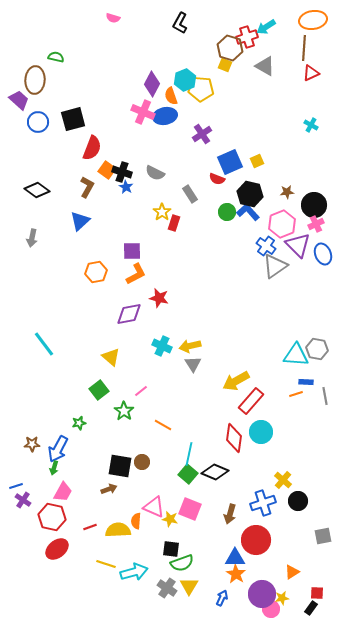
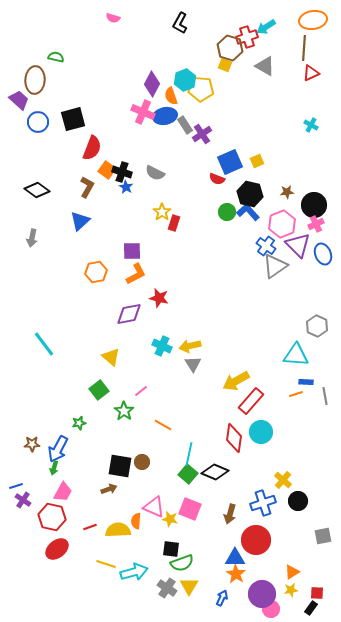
gray rectangle at (190, 194): moved 5 px left, 69 px up
gray hexagon at (317, 349): moved 23 px up; rotated 15 degrees clockwise
yellow star at (282, 598): moved 9 px right, 8 px up
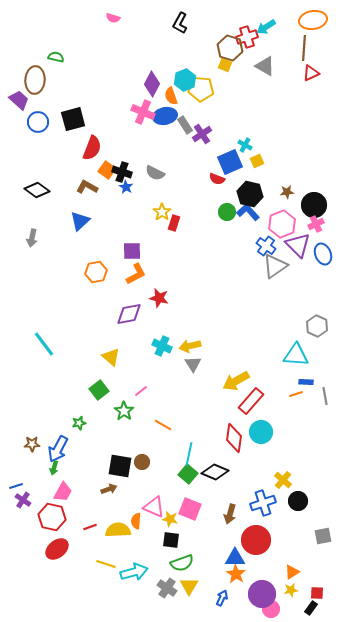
cyan cross at (311, 125): moved 66 px left, 20 px down
brown L-shape at (87, 187): rotated 90 degrees counterclockwise
black square at (171, 549): moved 9 px up
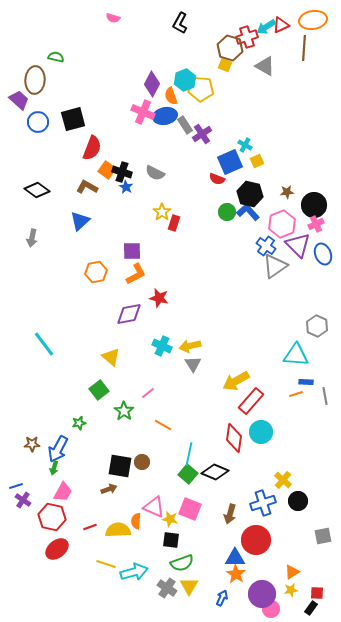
red triangle at (311, 73): moved 30 px left, 48 px up
pink line at (141, 391): moved 7 px right, 2 px down
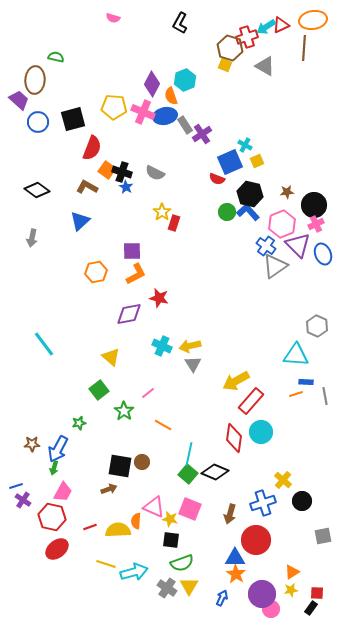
yellow pentagon at (201, 89): moved 87 px left, 18 px down
black circle at (298, 501): moved 4 px right
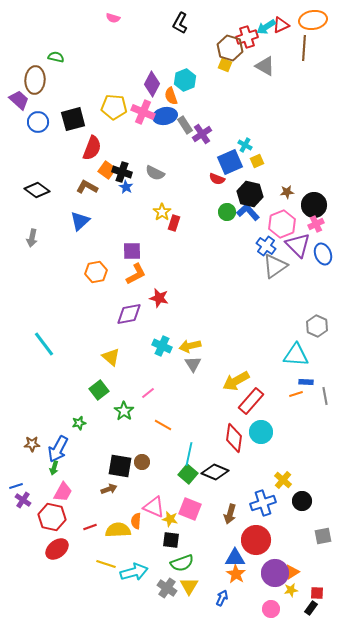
purple circle at (262, 594): moved 13 px right, 21 px up
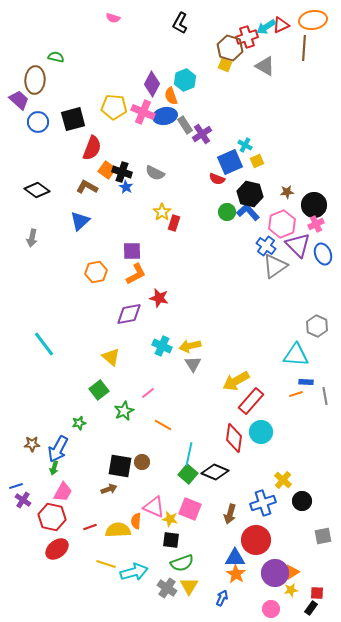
green star at (124, 411): rotated 12 degrees clockwise
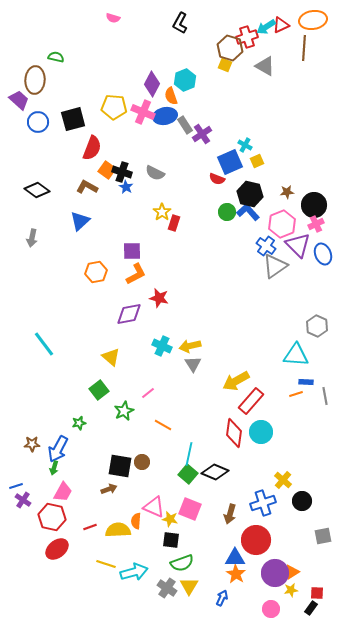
red diamond at (234, 438): moved 5 px up
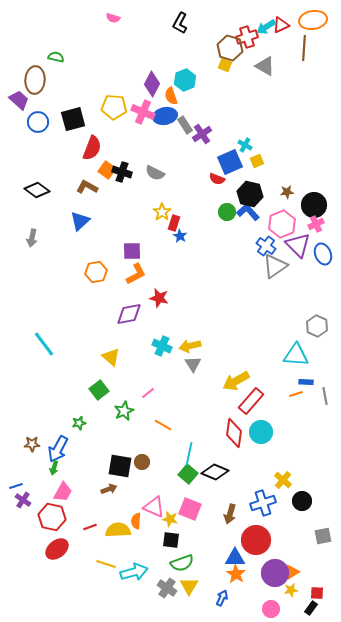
blue star at (126, 187): moved 54 px right, 49 px down
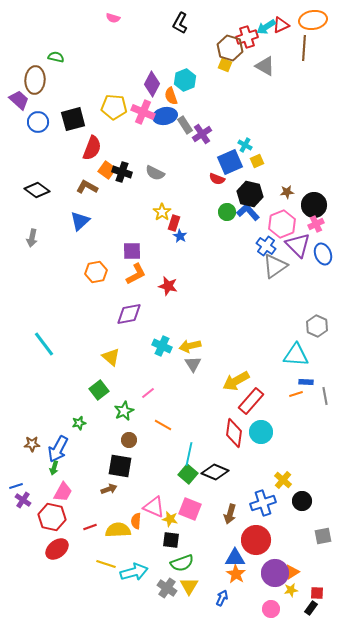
red star at (159, 298): moved 9 px right, 12 px up
brown circle at (142, 462): moved 13 px left, 22 px up
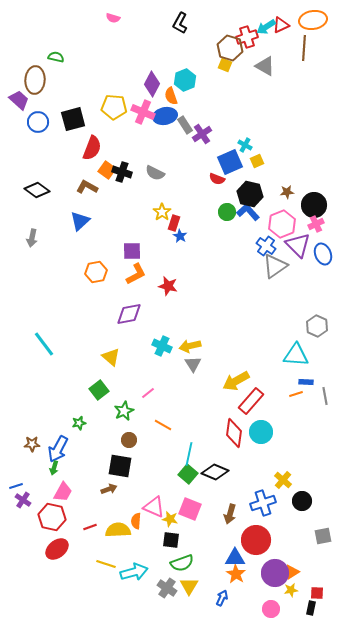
black rectangle at (311, 608): rotated 24 degrees counterclockwise
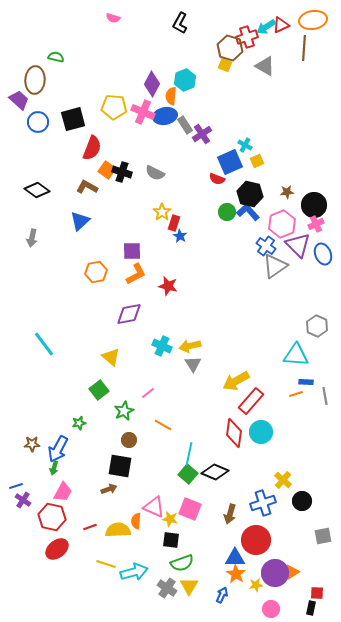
orange semicircle at (171, 96): rotated 24 degrees clockwise
yellow star at (291, 590): moved 35 px left, 5 px up
blue arrow at (222, 598): moved 3 px up
